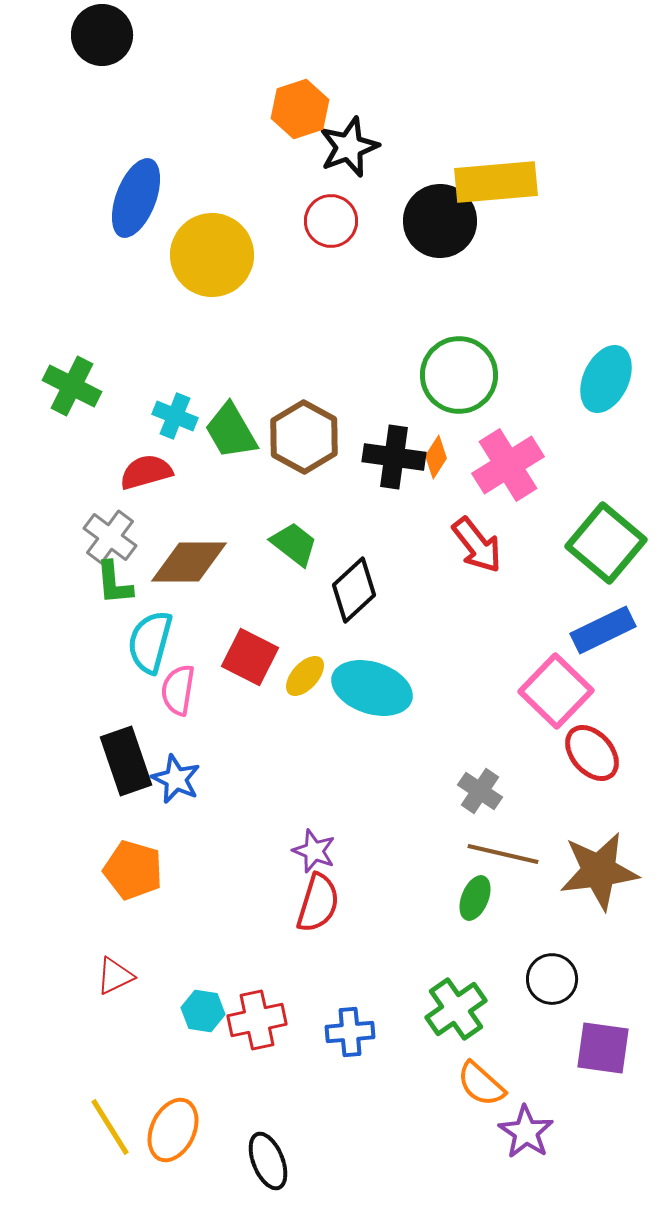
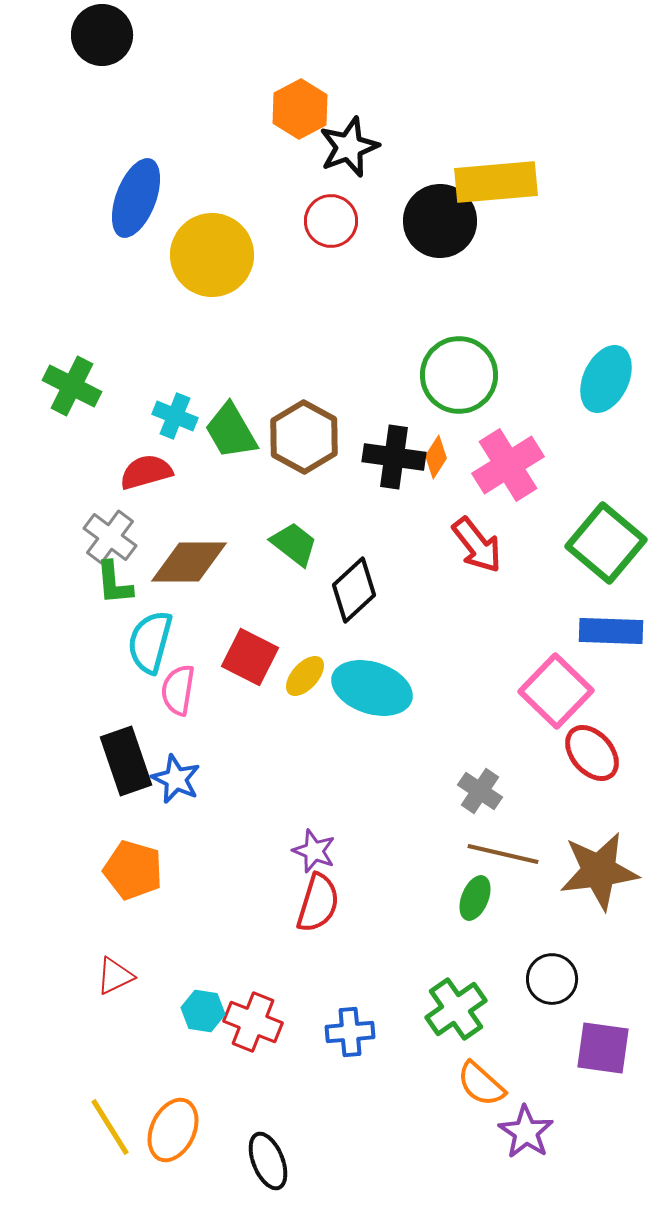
orange hexagon at (300, 109): rotated 10 degrees counterclockwise
blue rectangle at (603, 630): moved 8 px right, 1 px down; rotated 28 degrees clockwise
red cross at (257, 1020): moved 4 px left, 2 px down; rotated 34 degrees clockwise
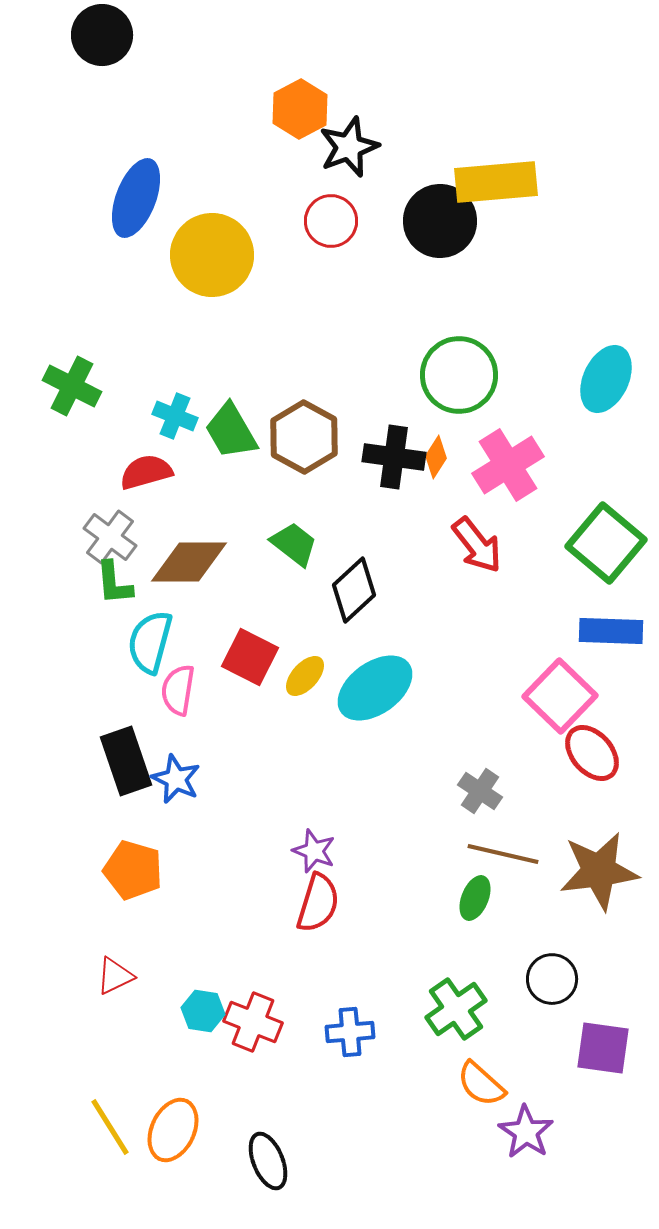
cyan ellipse at (372, 688): moved 3 px right; rotated 54 degrees counterclockwise
pink square at (556, 691): moved 4 px right, 5 px down
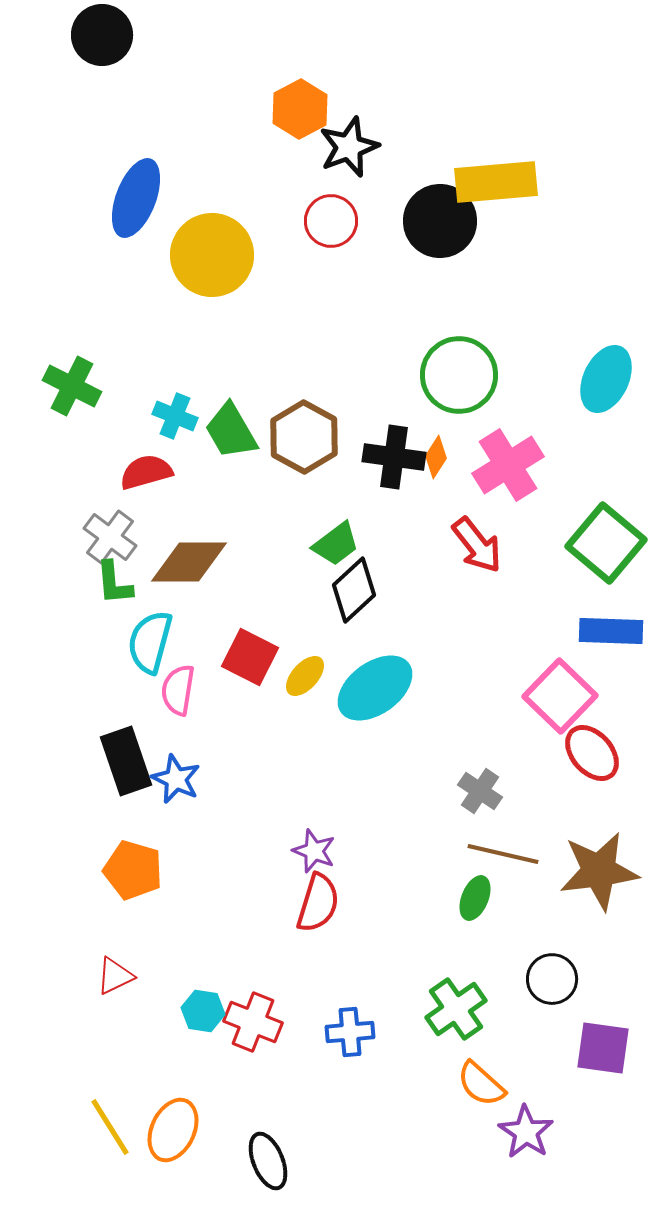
green trapezoid at (294, 544): moved 42 px right; rotated 105 degrees clockwise
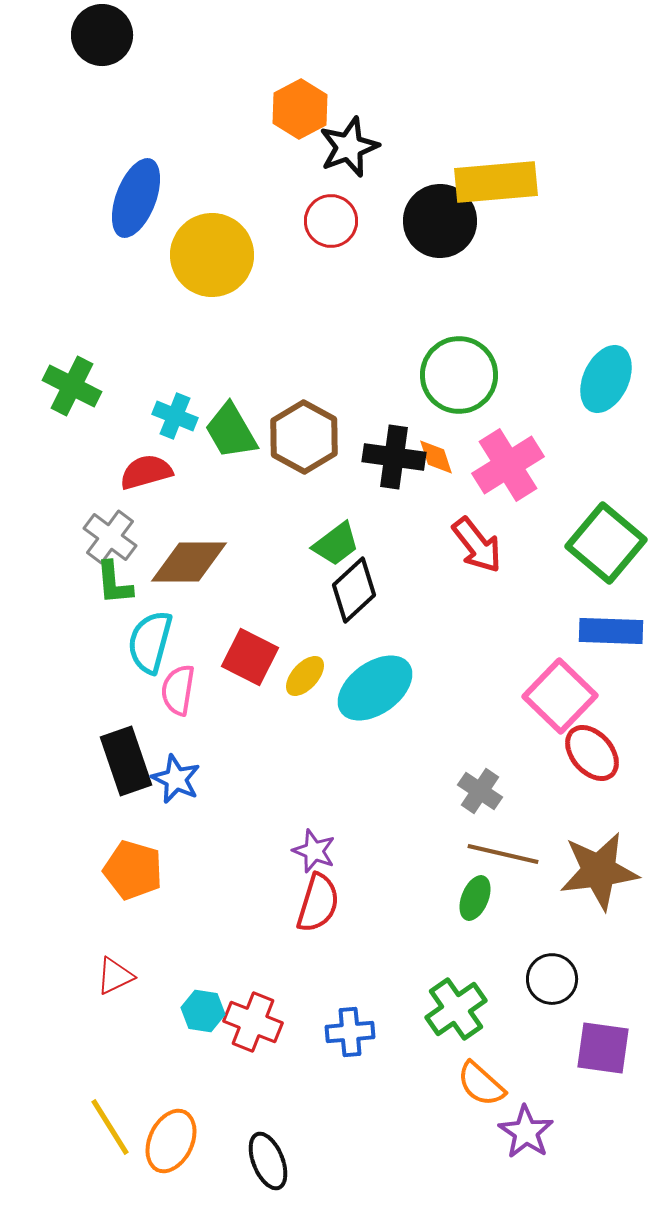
orange diamond at (436, 457): rotated 51 degrees counterclockwise
orange ellipse at (173, 1130): moved 2 px left, 11 px down
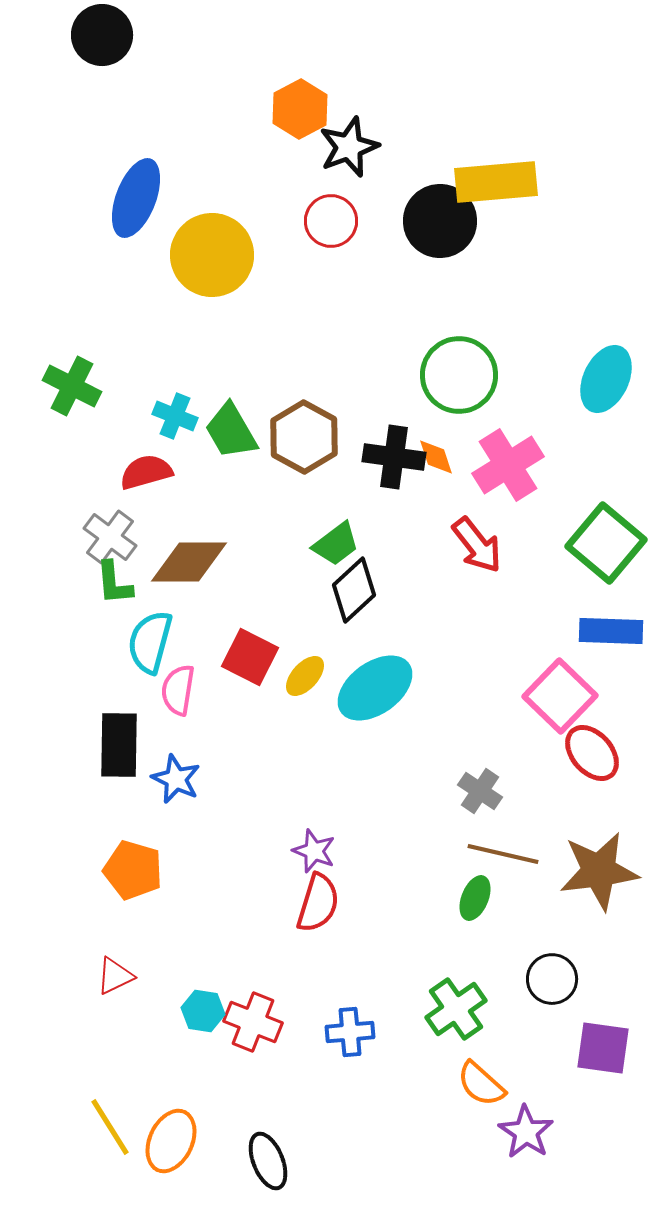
black rectangle at (126, 761): moved 7 px left, 16 px up; rotated 20 degrees clockwise
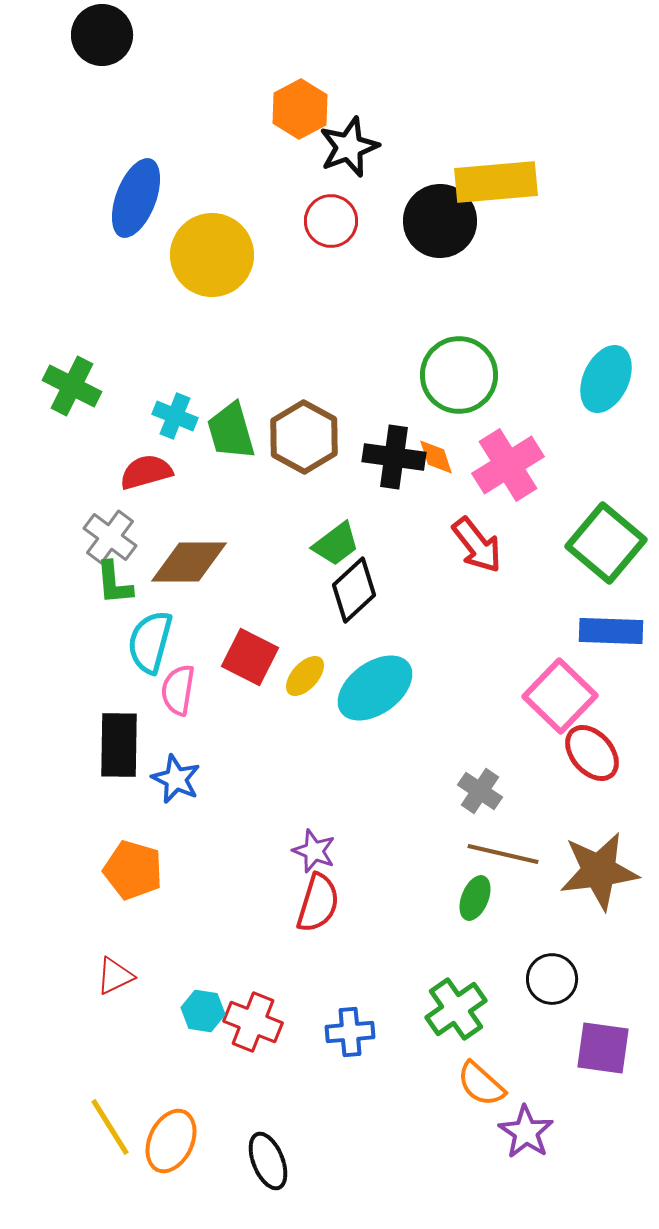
green trapezoid at (231, 431): rotated 14 degrees clockwise
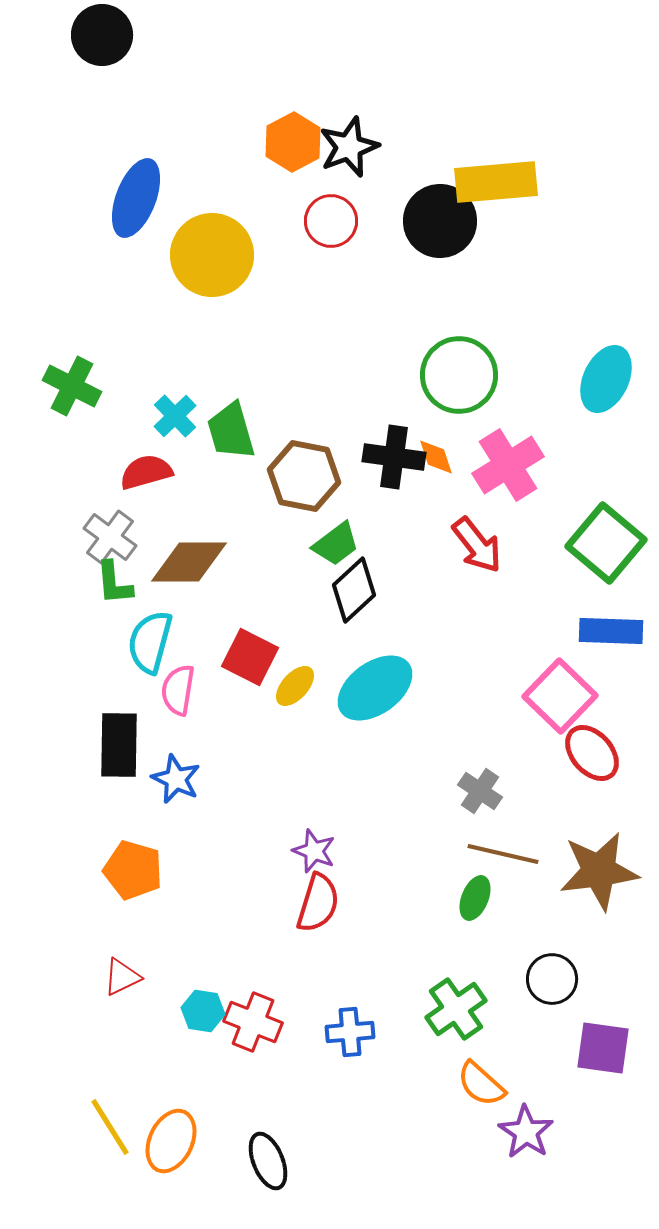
orange hexagon at (300, 109): moved 7 px left, 33 px down
cyan cross at (175, 416): rotated 24 degrees clockwise
brown hexagon at (304, 437): moved 39 px down; rotated 18 degrees counterclockwise
yellow ellipse at (305, 676): moved 10 px left, 10 px down
red triangle at (115, 976): moved 7 px right, 1 px down
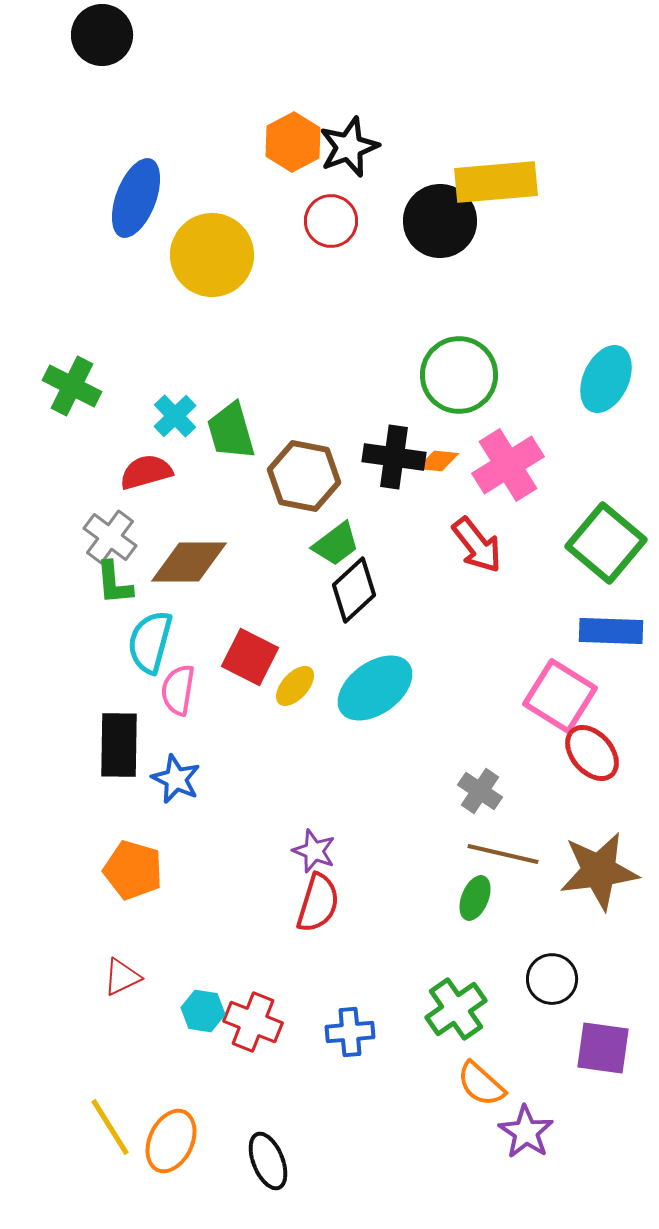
orange diamond at (436, 457): moved 2 px right, 4 px down; rotated 66 degrees counterclockwise
pink square at (560, 696): rotated 12 degrees counterclockwise
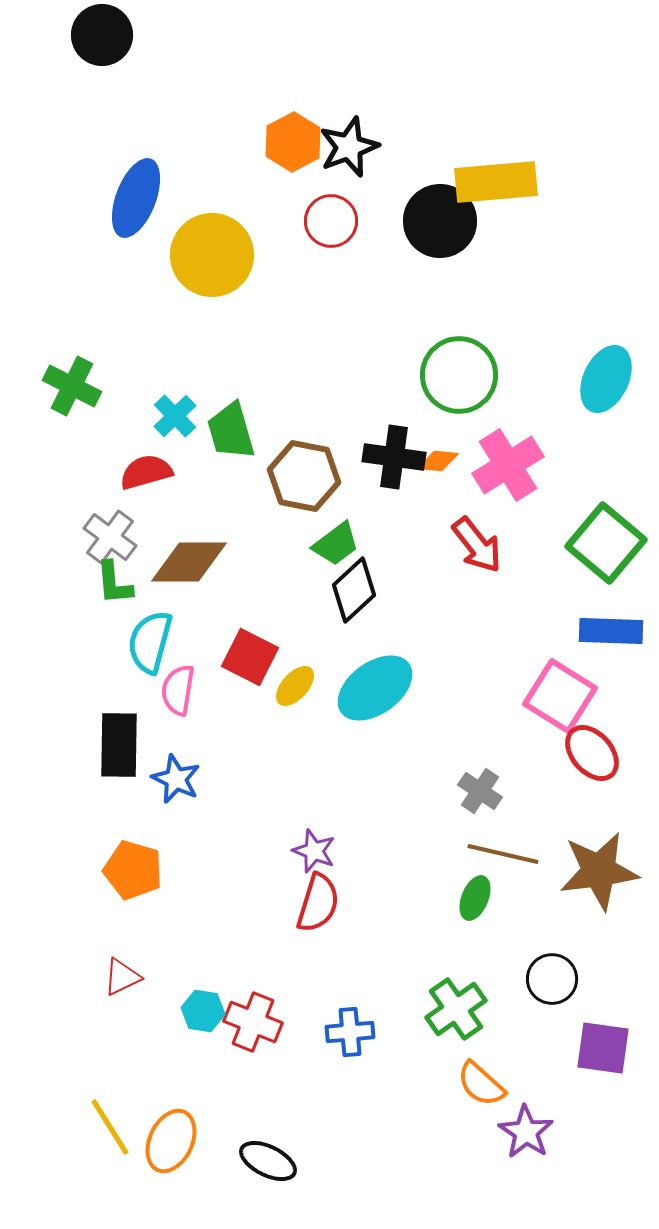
black ellipse at (268, 1161): rotated 42 degrees counterclockwise
